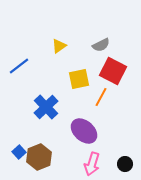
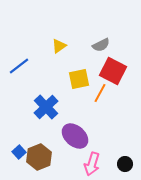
orange line: moved 1 px left, 4 px up
purple ellipse: moved 9 px left, 5 px down
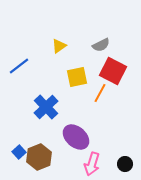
yellow square: moved 2 px left, 2 px up
purple ellipse: moved 1 px right, 1 px down
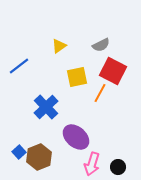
black circle: moved 7 px left, 3 px down
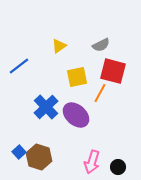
red square: rotated 12 degrees counterclockwise
purple ellipse: moved 22 px up
brown hexagon: rotated 20 degrees counterclockwise
pink arrow: moved 2 px up
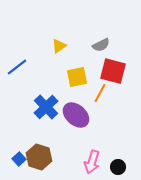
blue line: moved 2 px left, 1 px down
blue square: moved 7 px down
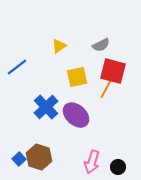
orange line: moved 6 px right, 4 px up
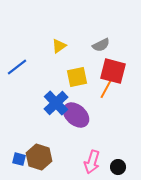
blue cross: moved 10 px right, 4 px up
blue square: rotated 32 degrees counterclockwise
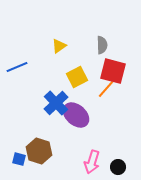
gray semicircle: moved 1 px right; rotated 66 degrees counterclockwise
blue line: rotated 15 degrees clockwise
yellow square: rotated 15 degrees counterclockwise
orange line: rotated 12 degrees clockwise
brown hexagon: moved 6 px up
